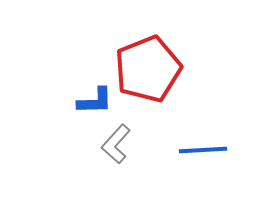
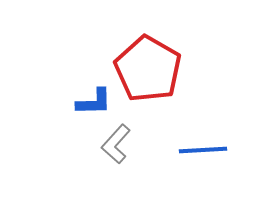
red pentagon: rotated 20 degrees counterclockwise
blue L-shape: moved 1 px left, 1 px down
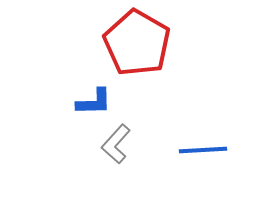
red pentagon: moved 11 px left, 26 px up
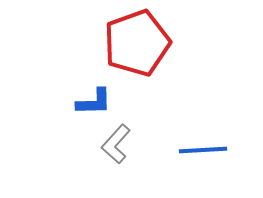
red pentagon: rotated 22 degrees clockwise
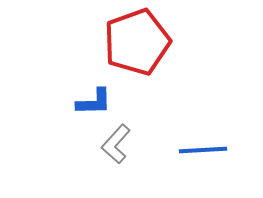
red pentagon: moved 1 px up
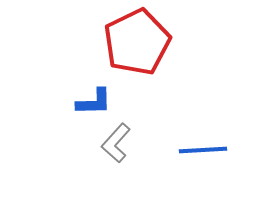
red pentagon: rotated 6 degrees counterclockwise
gray L-shape: moved 1 px up
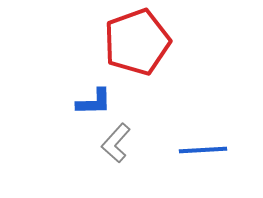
red pentagon: rotated 6 degrees clockwise
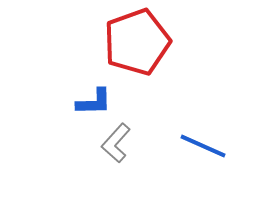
blue line: moved 4 px up; rotated 27 degrees clockwise
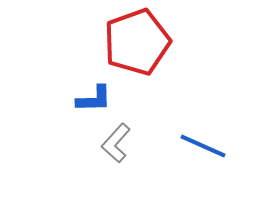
blue L-shape: moved 3 px up
